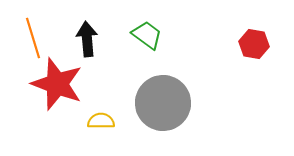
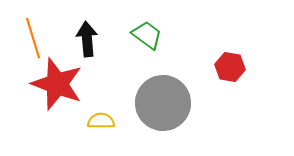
red hexagon: moved 24 px left, 23 px down
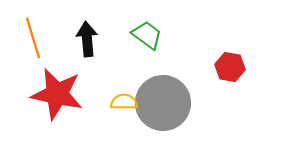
red star: moved 10 px down; rotated 8 degrees counterclockwise
yellow semicircle: moved 23 px right, 19 px up
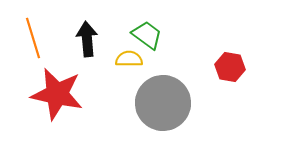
yellow semicircle: moved 5 px right, 43 px up
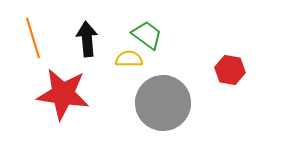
red hexagon: moved 3 px down
red star: moved 6 px right; rotated 4 degrees counterclockwise
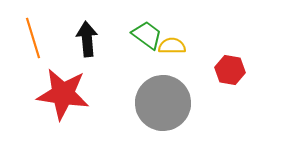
yellow semicircle: moved 43 px right, 13 px up
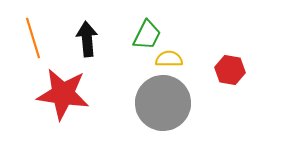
green trapezoid: rotated 80 degrees clockwise
yellow semicircle: moved 3 px left, 13 px down
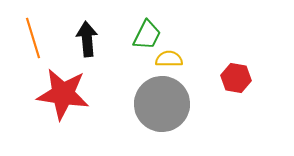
red hexagon: moved 6 px right, 8 px down
gray circle: moved 1 px left, 1 px down
